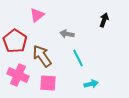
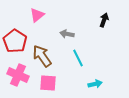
cyan arrow: moved 4 px right
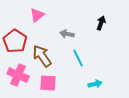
black arrow: moved 3 px left, 3 px down
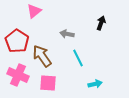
pink triangle: moved 3 px left, 4 px up
red pentagon: moved 2 px right
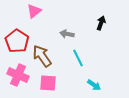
cyan arrow: moved 1 px left, 1 px down; rotated 48 degrees clockwise
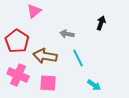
brown arrow: moved 3 px right; rotated 45 degrees counterclockwise
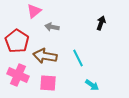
gray arrow: moved 15 px left, 7 px up
cyan arrow: moved 2 px left
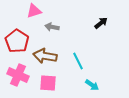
pink triangle: rotated 21 degrees clockwise
black arrow: rotated 32 degrees clockwise
cyan line: moved 3 px down
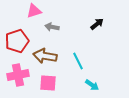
black arrow: moved 4 px left, 1 px down
red pentagon: rotated 20 degrees clockwise
pink cross: rotated 35 degrees counterclockwise
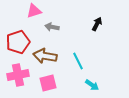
black arrow: rotated 24 degrees counterclockwise
red pentagon: moved 1 px right, 1 px down
pink square: rotated 18 degrees counterclockwise
